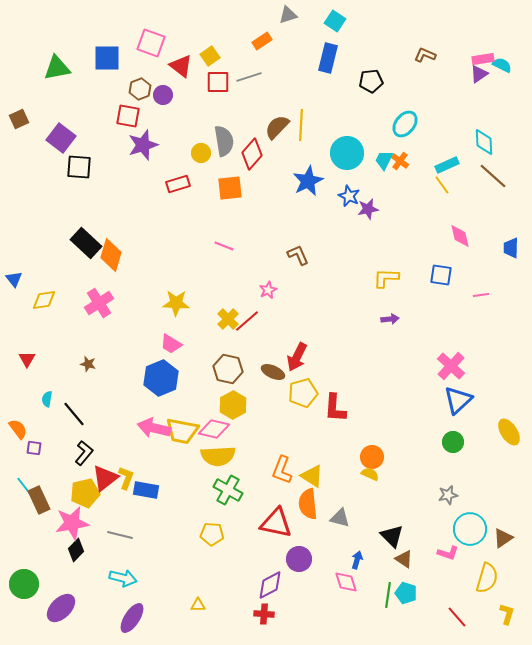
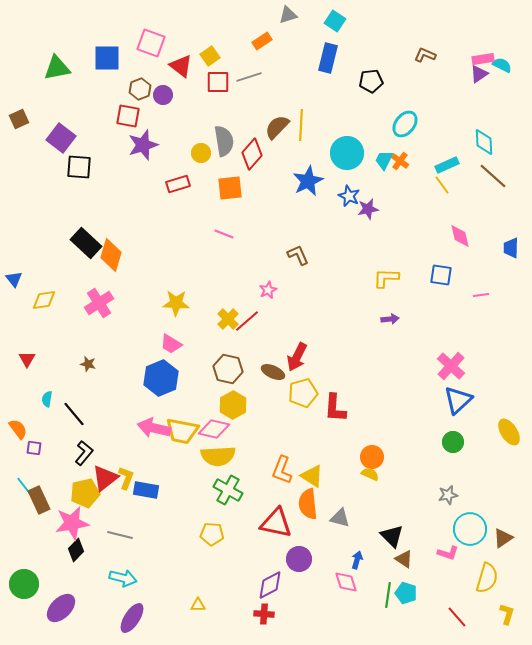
pink line at (224, 246): moved 12 px up
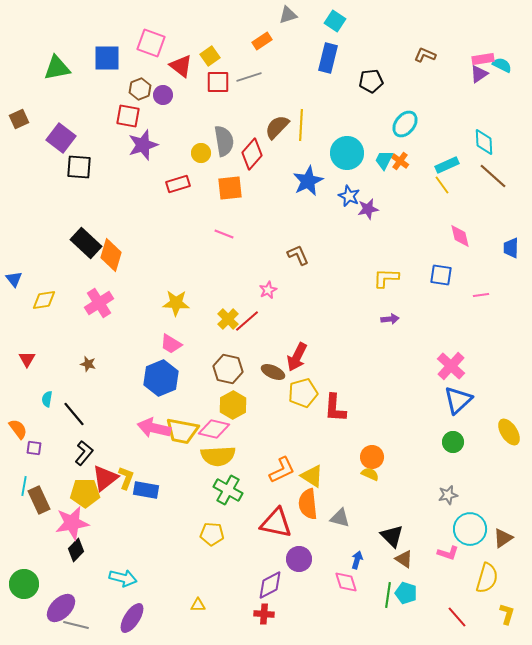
orange L-shape at (282, 470): rotated 136 degrees counterclockwise
cyan line at (24, 486): rotated 48 degrees clockwise
yellow pentagon at (85, 493): rotated 12 degrees clockwise
gray line at (120, 535): moved 44 px left, 90 px down
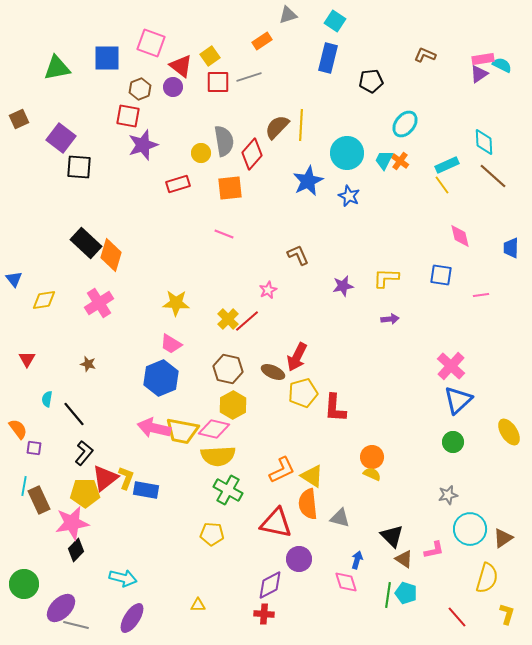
purple circle at (163, 95): moved 10 px right, 8 px up
purple star at (368, 209): moved 25 px left, 77 px down
yellow semicircle at (370, 474): moved 2 px right
pink L-shape at (448, 553): moved 14 px left, 3 px up; rotated 30 degrees counterclockwise
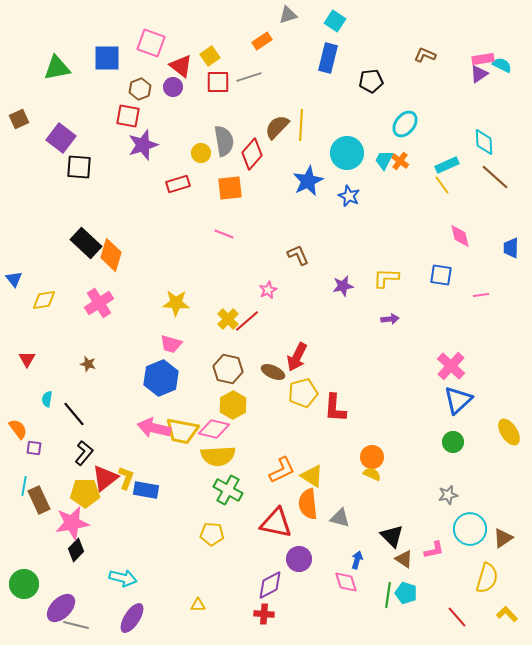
brown line at (493, 176): moved 2 px right, 1 px down
pink trapezoid at (171, 344): rotated 15 degrees counterclockwise
yellow L-shape at (507, 614): rotated 60 degrees counterclockwise
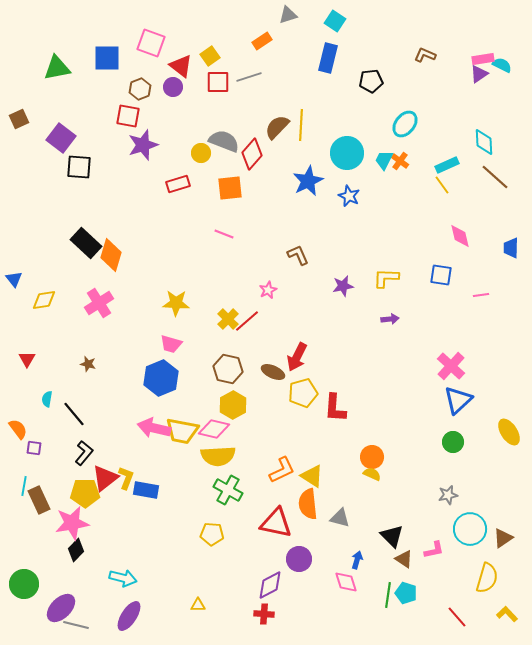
gray semicircle at (224, 141): rotated 60 degrees counterclockwise
purple ellipse at (132, 618): moved 3 px left, 2 px up
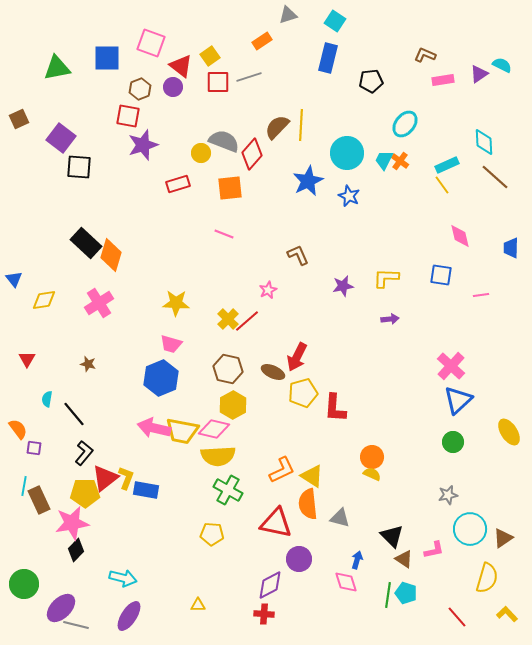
pink rectangle at (483, 59): moved 40 px left, 21 px down
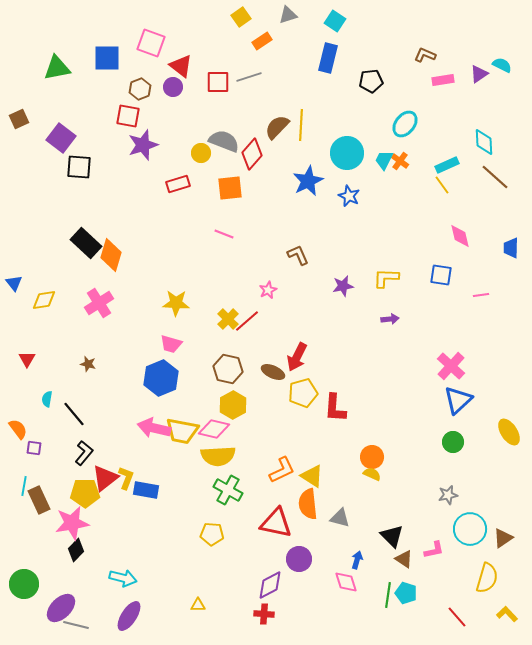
yellow square at (210, 56): moved 31 px right, 39 px up
blue triangle at (14, 279): moved 4 px down
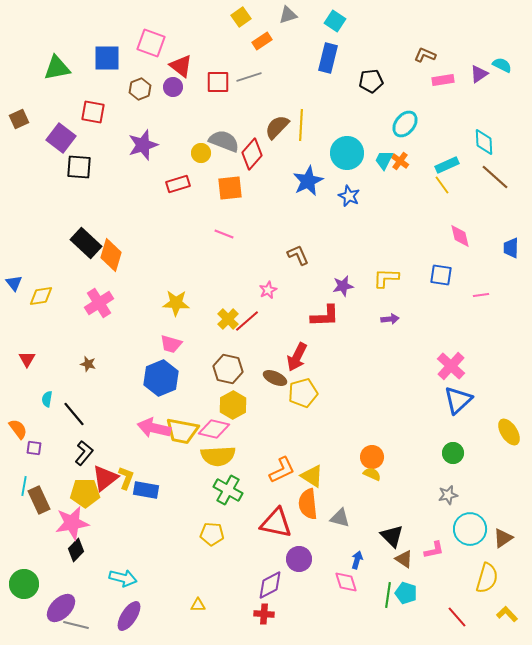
red square at (128, 116): moved 35 px left, 4 px up
yellow diamond at (44, 300): moved 3 px left, 4 px up
brown ellipse at (273, 372): moved 2 px right, 6 px down
red L-shape at (335, 408): moved 10 px left, 92 px up; rotated 96 degrees counterclockwise
green circle at (453, 442): moved 11 px down
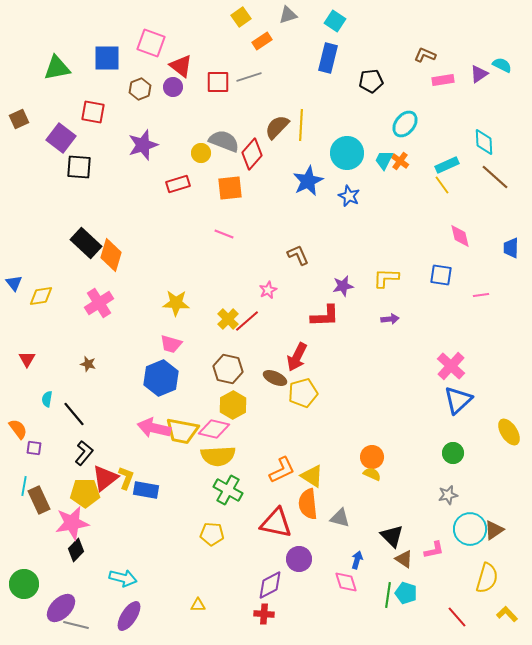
brown triangle at (503, 538): moved 9 px left, 8 px up
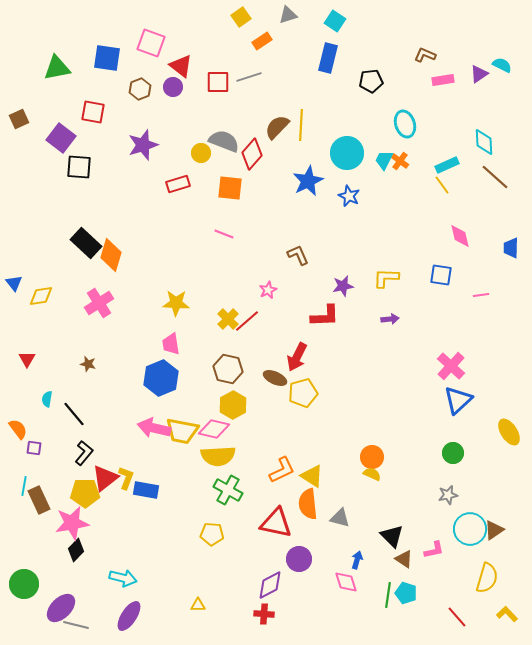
blue square at (107, 58): rotated 8 degrees clockwise
cyan ellipse at (405, 124): rotated 56 degrees counterclockwise
orange square at (230, 188): rotated 12 degrees clockwise
pink trapezoid at (171, 344): rotated 65 degrees clockwise
